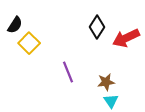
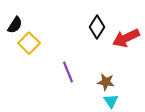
brown star: rotated 18 degrees clockwise
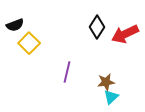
black semicircle: rotated 36 degrees clockwise
red arrow: moved 1 px left, 4 px up
purple line: moved 1 px left; rotated 35 degrees clockwise
brown star: rotated 18 degrees counterclockwise
cyan triangle: moved 4 px up; rotated 21 degrees clockwise
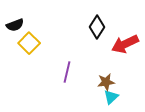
red arrow: moved 10 px down
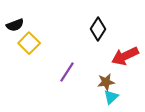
black diamond: moved 1 px right, 2 px down
red arrow: moved 12 px down
purple line: rotated 20 degrees clockwise
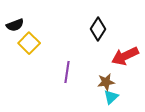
purple line: rotated 25 degrees counterclockwise
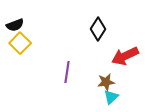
yellow square: moved 9 px left
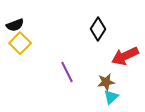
purple line: rotated 35 degrees counterclockwise
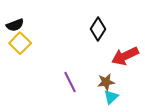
purple line: moved 3 px right, 10 px down
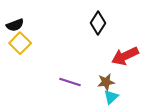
black diamond: moved 6 px up
purple line: rotated 45 degrees counterclockwise
